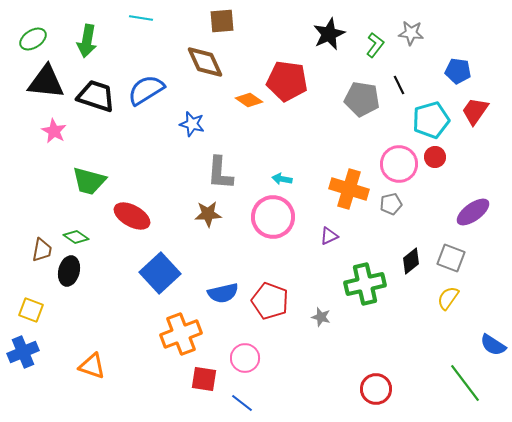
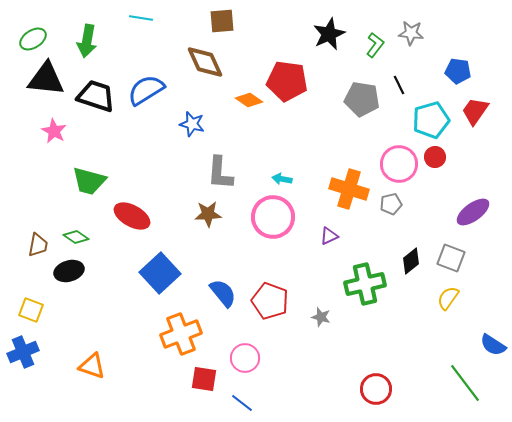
black triangle at (46, 82): moved 3 px up
brown trapezoid at (42, 250): moved 4 px left, 5 px up
black ellipse at (69, 271): rotated 60 degrees clockwise
blue semicircle at (223, 293): rotated 116 degrees counterclockwise
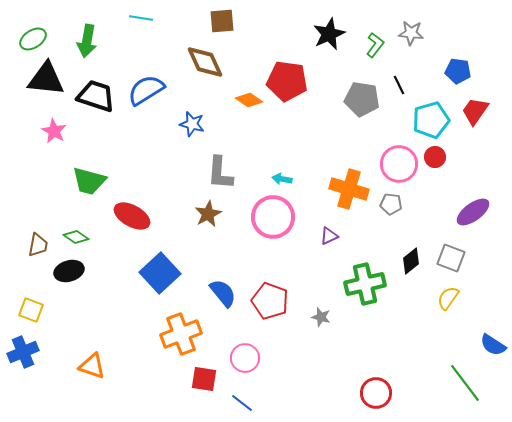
gray pentagon at (391, 204): rotated 20 degrees clockwise
brown star at (208, 214): rotated 24 degrees counterclockwise
red circle at (376, 389): moved 4 px down
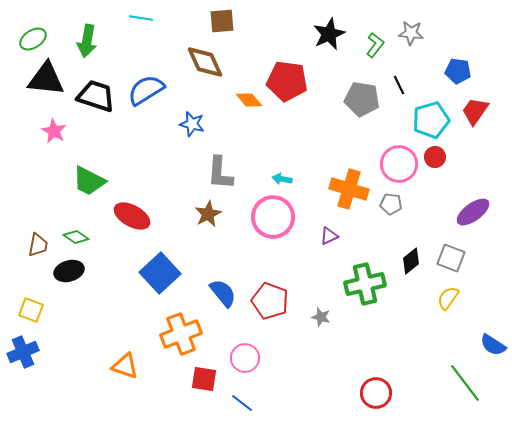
orange diamond at (249, 100): rotated 16 degrees clockwise
green trapezoid at (89, 181): rotated 12 degrees clockwise
orange triangle at (92, 366): moved 33 px right
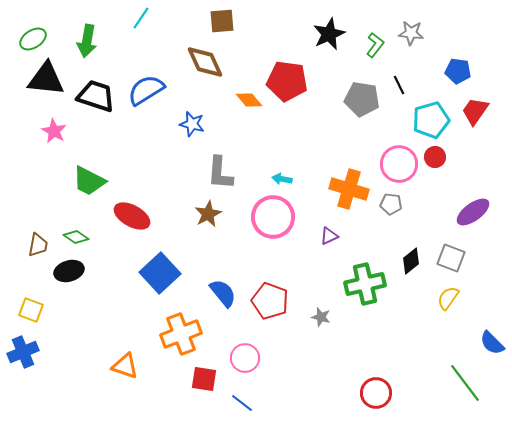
cyan line at (141, 18): rotated 65 degrees counterclockwise
blue semicircle at (493, 345): moved 1 px left, 2 px up; rotated 12 degrees clockwise
